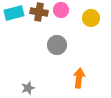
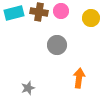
pink circle: moved 1 px down
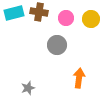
pink circle: moved 5 px right, 7 px down
yellow circle: moved 1 px down
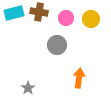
gray star: rotated 16 degrees counterclockwise
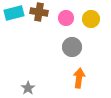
gray circle: moved 15 px right, 2 px down
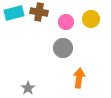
pink circle: moved 4 px down
gray circle: moved 9 px left, 1 px down
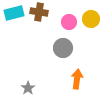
pink circle: moved 3 px right
orange arrow: moved 2 px left, 1 px down
